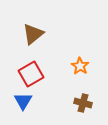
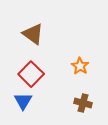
brown triangle: rotated 45 degrees counterclockwise
red square: rotated 15 degrees counterclockwise
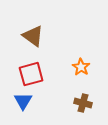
brown triangle: moved 2 px down
orange star: moved 1 px right, 1 px down
red square: rotated 30 degrees clockwise
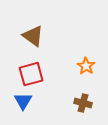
orange star: moved 5 px right, 1 px up
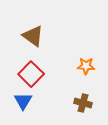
orange star: rotated 30 degrees counterclockwise
red square: rotated 30 degrees counterclockwise
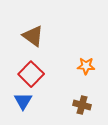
brown cross: moved 1 px left, 2 px down
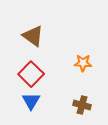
orange star: moved 3 px left, 3 px up
blue triangle: moved 8 px right
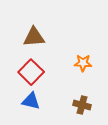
brown triangle: moved 1 px right, 1 px down; rotated 40 degrees counterclockwise
red square: moved 2 px up
blue triangle: rotated 48 degrees counterclockwise
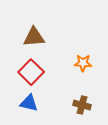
blue triangle: moved 2 px left, 2 px down
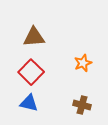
orange star: rotated 24 degrees counterclockwise
